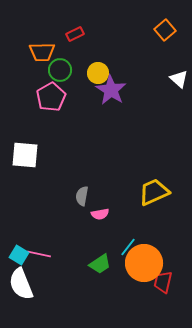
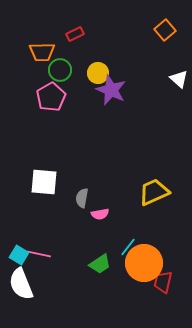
purple star: rotated 8 degrees counterclockwise
white square: moved 19 px right, 27 px down
gray semicircle: moved 2 px down
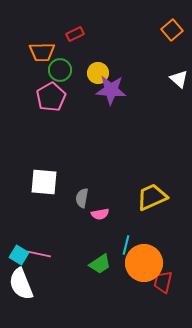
orange square: moved 7 px right
purple star: rotated 20 degrees counterclockwise
yellow trapezoid: moved 2 px left, 5 px down
cyan line: moved 2 px left, 2 px up; rotated 24 degrees counterclockwise
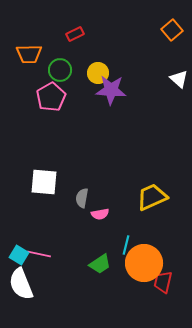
orange trapezoid: moved 13 px left, 2 px down
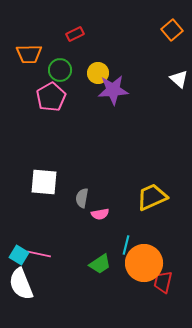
purple star: moved 2 px right; rotated 8 degrees counterclockwise
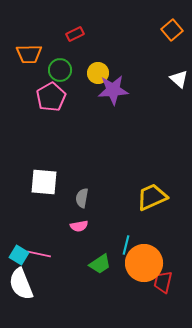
pink semicircle: moved 21 px left, 12 px down
